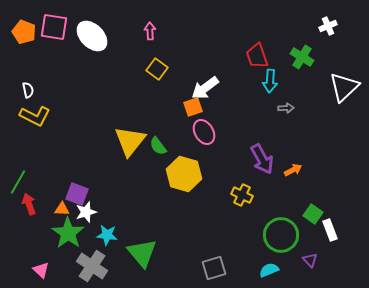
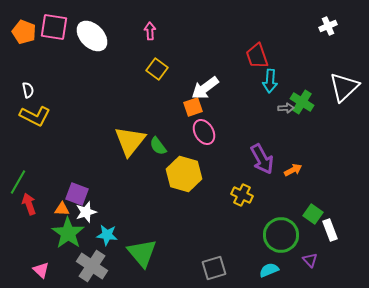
green cross: moved 45 px down
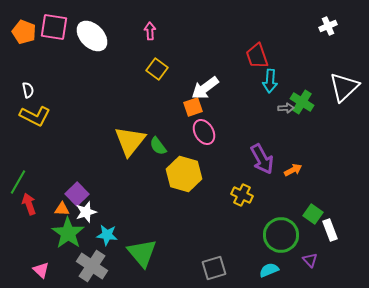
purple square: rotated 25 degrees clockwise
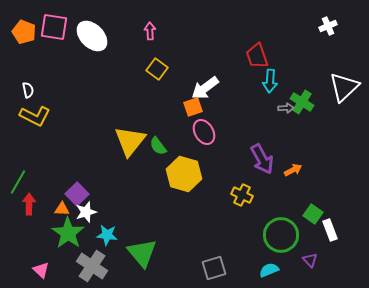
red arrow: rotated 20 degrees clockwise
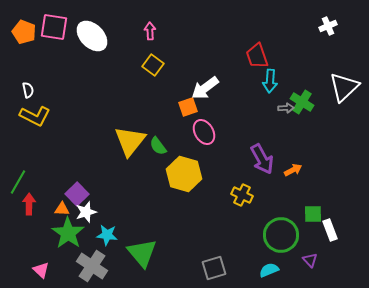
yellow square: moved 4 px left, 4 px up
orange square: moved 5 px left
green square: rotated 36 degrees counterclockwise
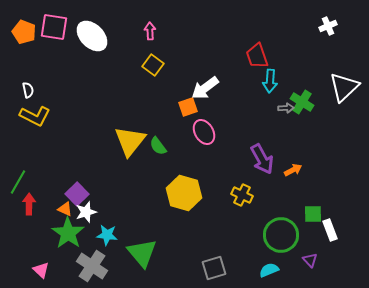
yellow hexagon: moved 19 px down
orange triangle: moved 3 px right; rotated 21 degrees clockwise
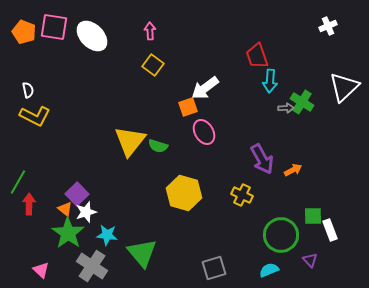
green semicircle: rotated 36 degrees counterclockwise
orange triangle: rotated 14 degrees clockwise
green square: moved 2 px down
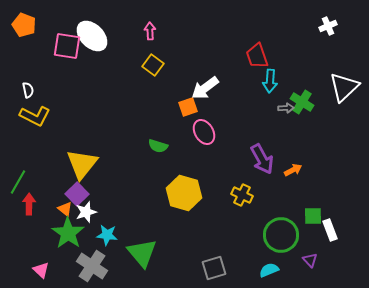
pink square: moved 13 px right, 19 px down
orange pentagon: moved 7 px up
yellow triangle: moved 48 px left, 23 px down
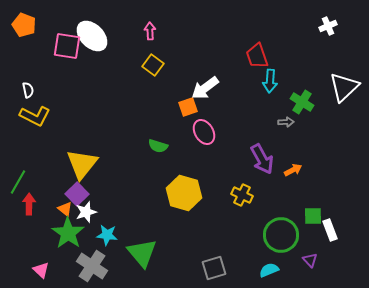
gray arrow: moved 14 px down
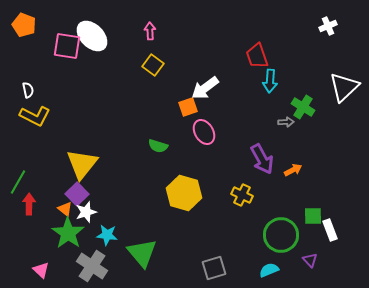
green cross: moved 1 px right, 5 px down
